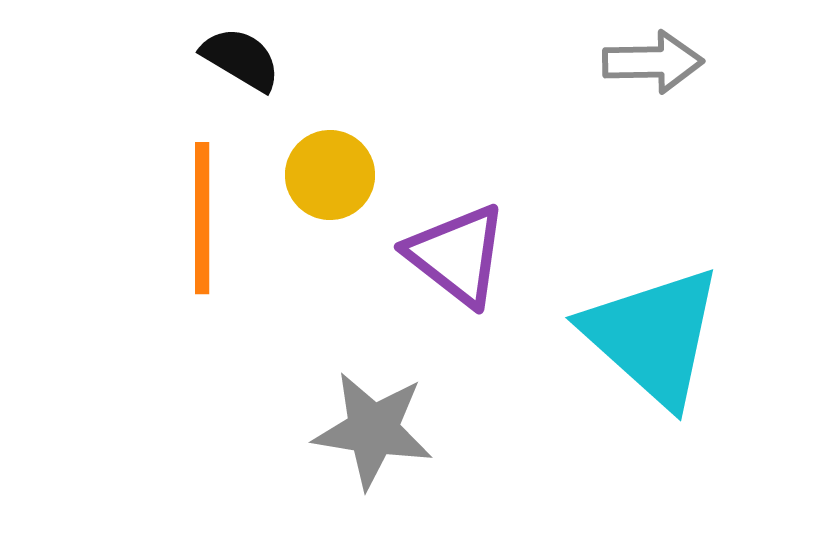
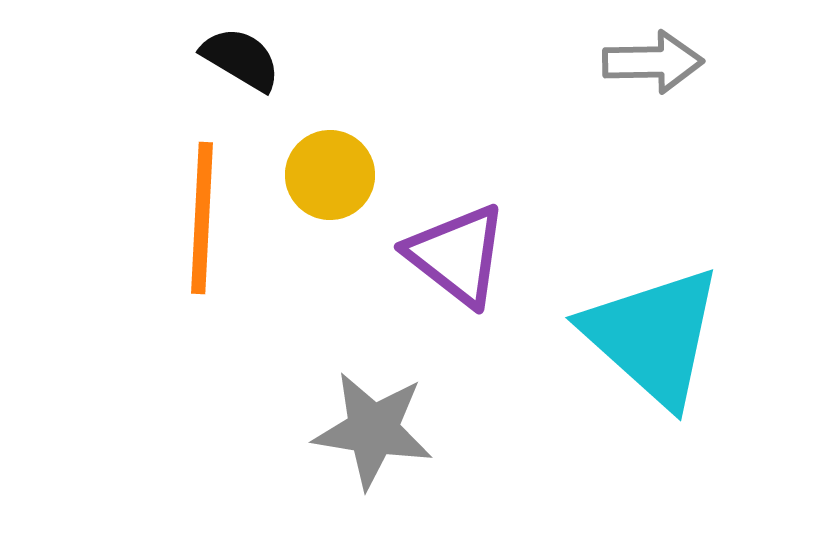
orange line: rotated 3 degrees clockwise
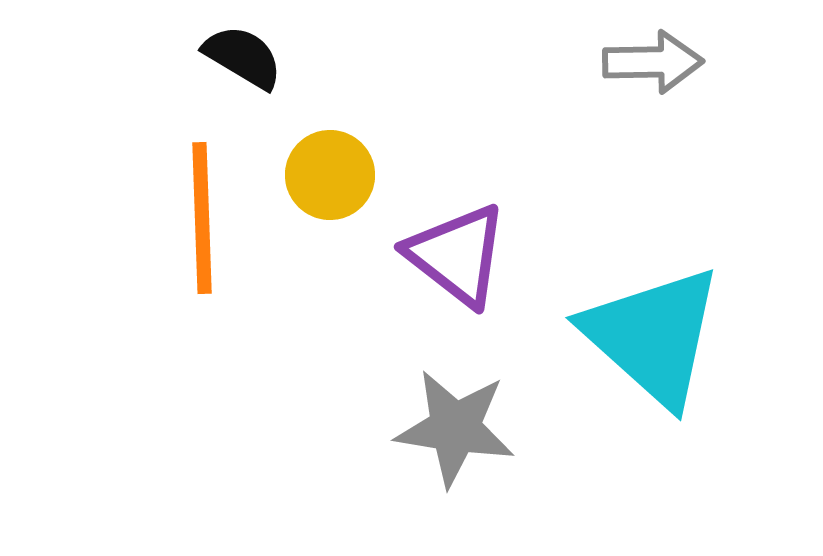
black semicircle: moved 2 px right, 2 px up
orange line: rotated 5 degrees counterclockwise
gray star: moved 82 px right, 2 px up
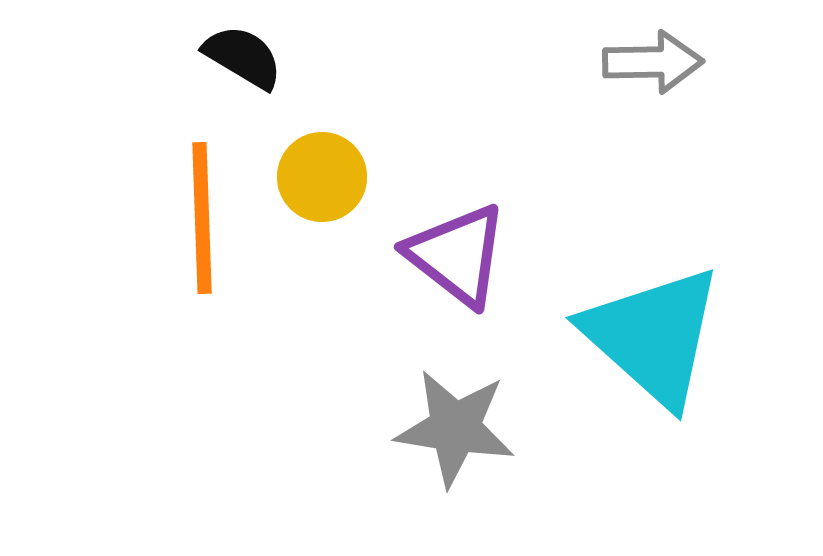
yellow circle: moved 8 px left, 2 px down
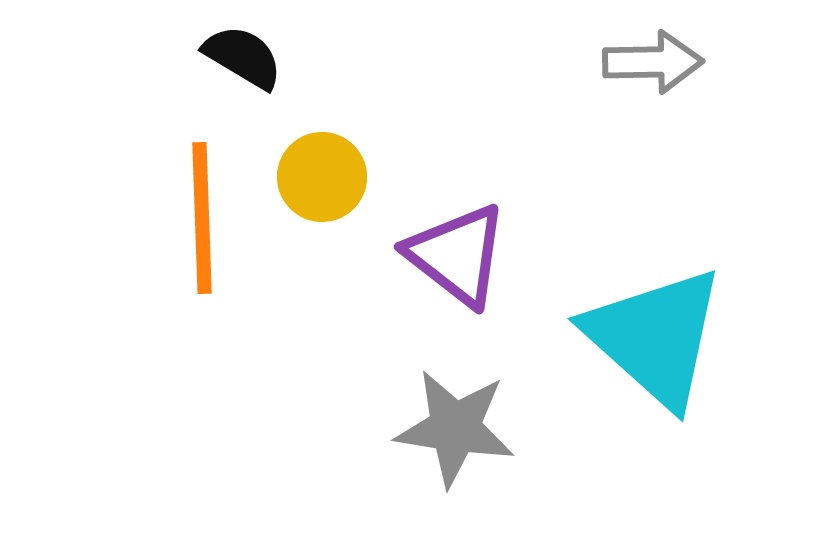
cyan triangle: moved 2 px right, 1 px down
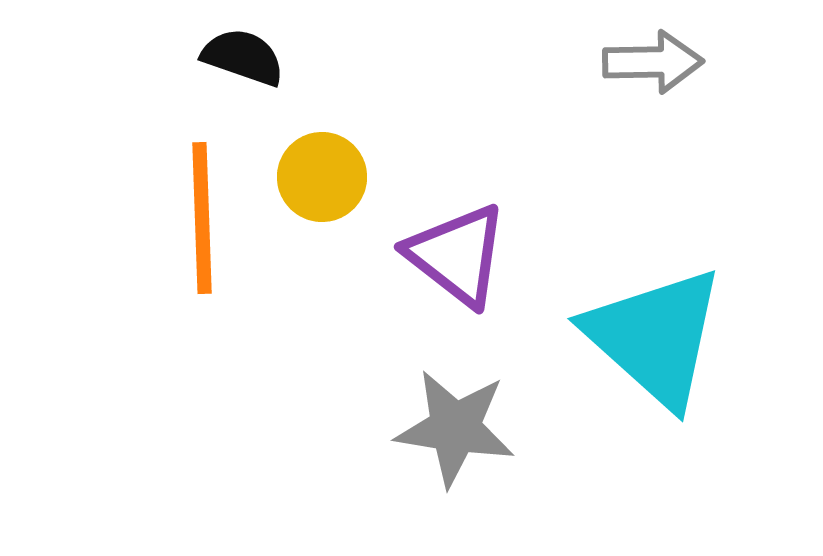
black semicircle: rotated 12 degrees counterclockwise
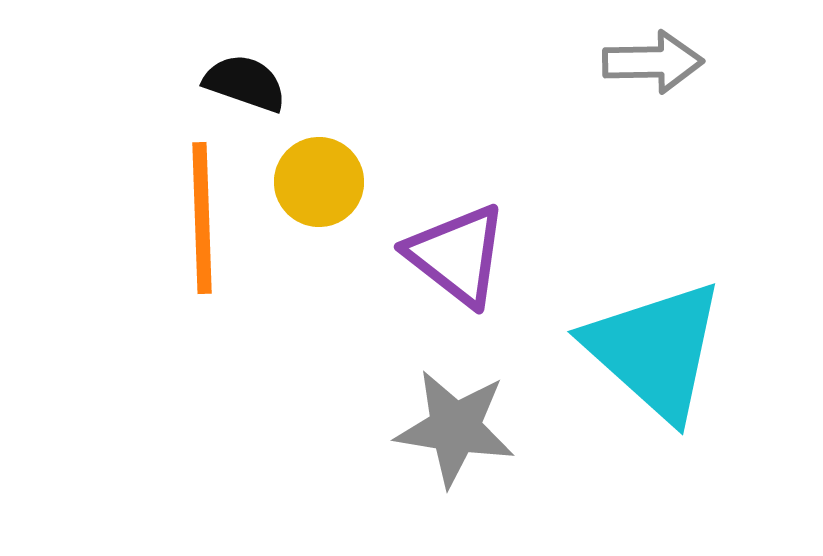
black semicircle: moved 2 px right, 26 px down
yellow circle: moved 3 px left, 5 px down
cyan triangle: moved 13 px down
